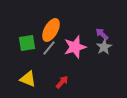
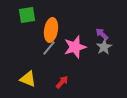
orange ellipse: rotated 20 degrees counterclockwise
green square: moved 28 px up
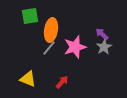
green square: moved 3 px right, 1 px down
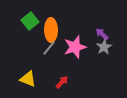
green square: moved 5 px down; rotated 30 degrees counterclockwise
orange ellipse: rotated 10 degrees counterclockwise
